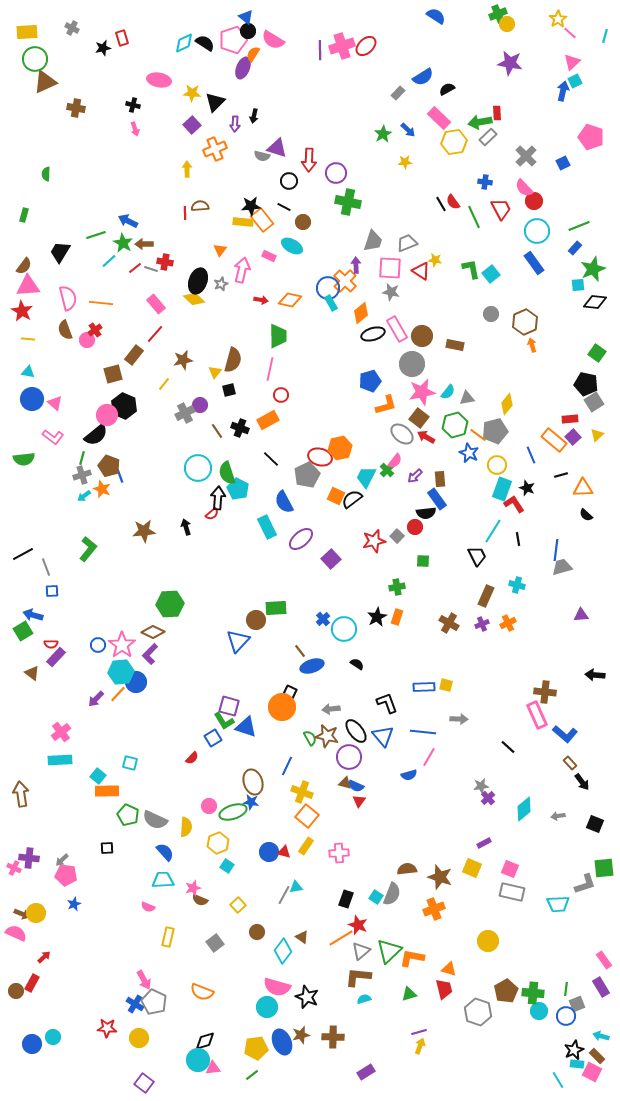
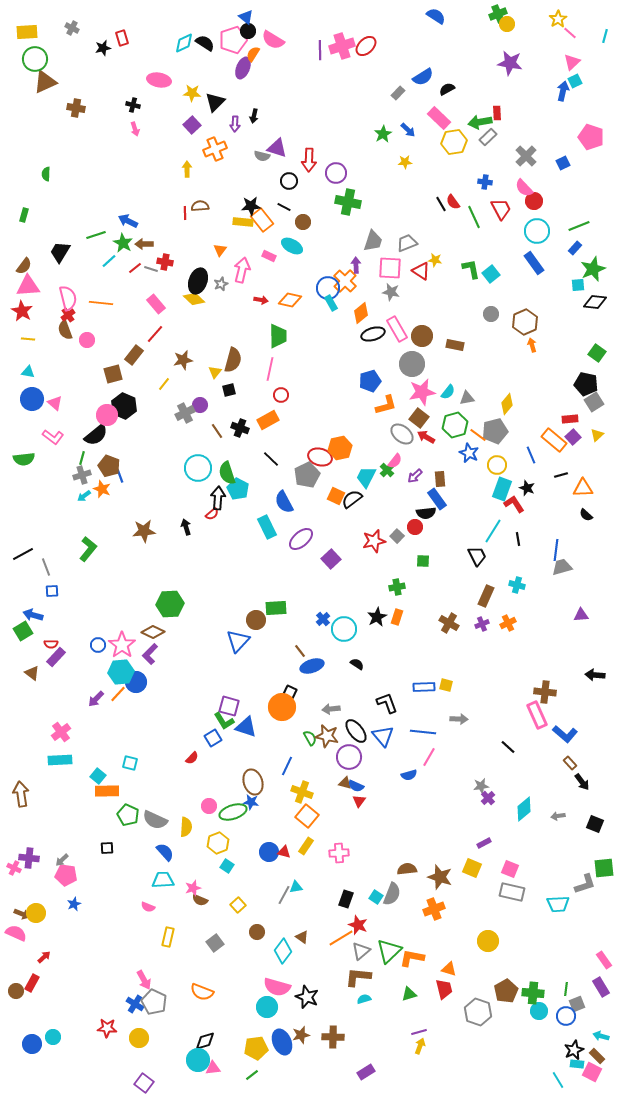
red cross at (95, 330): moved 27 px left, 15 px up
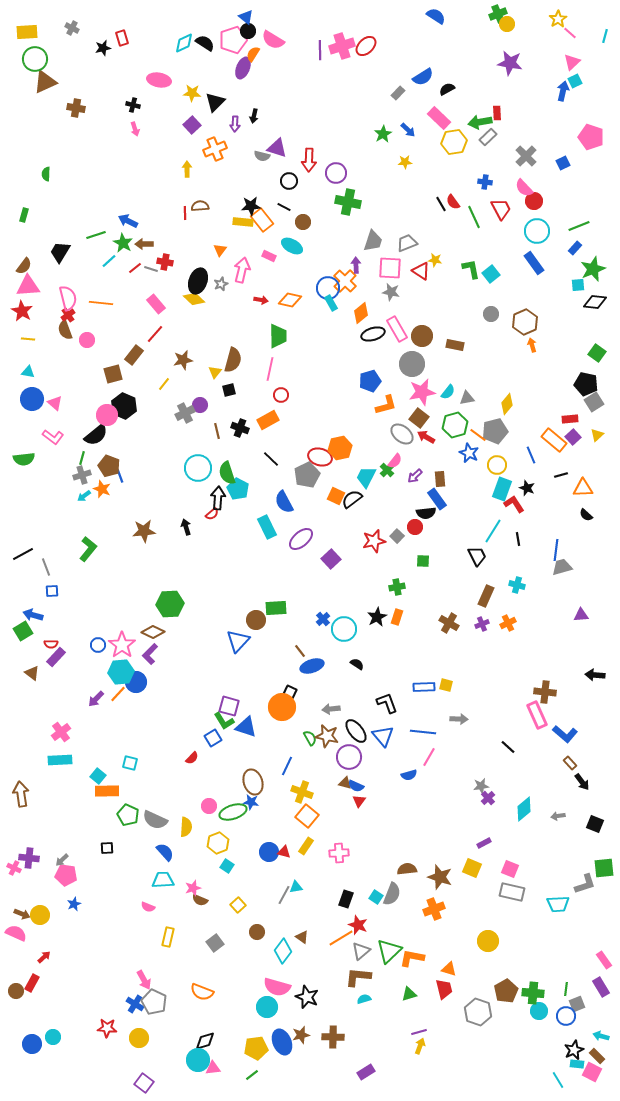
brown line at (217, 431): rotated 21 degrees clockwise
yellow circle at (36, 913): moved 4 px right, 2 px down
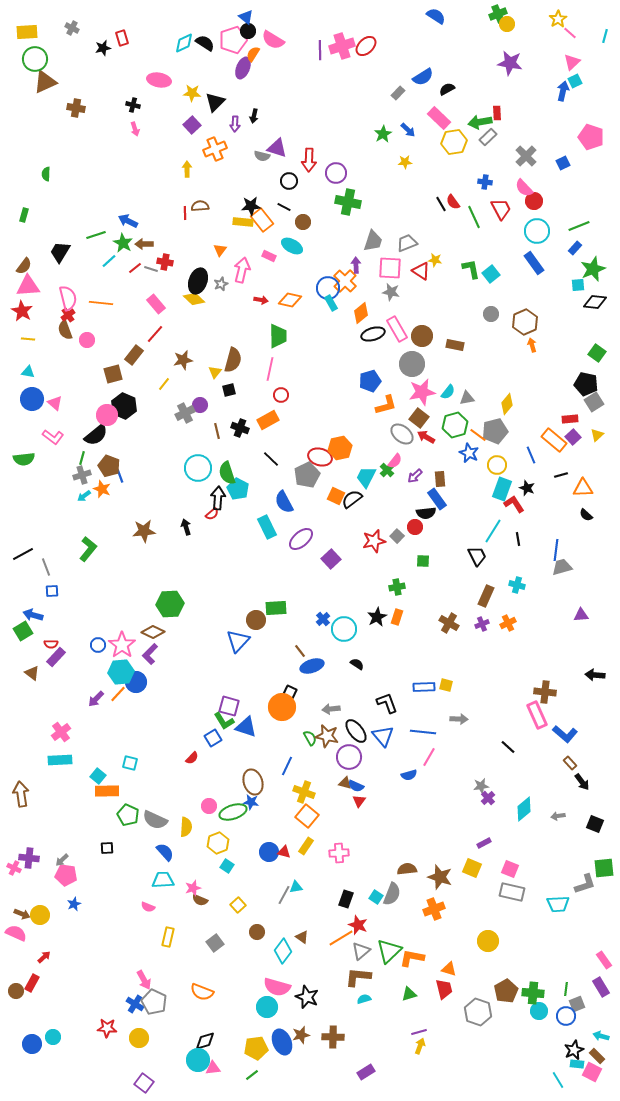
yellow cross at (302, 792): moved 2 px right
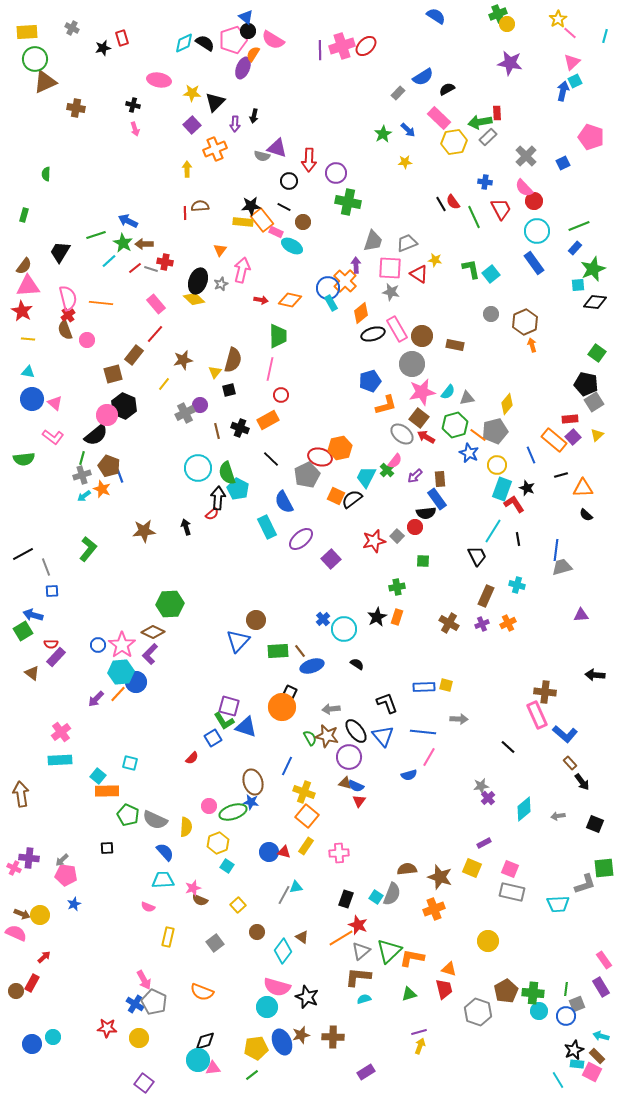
pink rectangle at (269, 256): moved 7 px right, 24 px up
red triangle at (421, 271): moved 2 px left, 3 px down
green rectangle at (276, 608): moved 2 px right, 43 px down
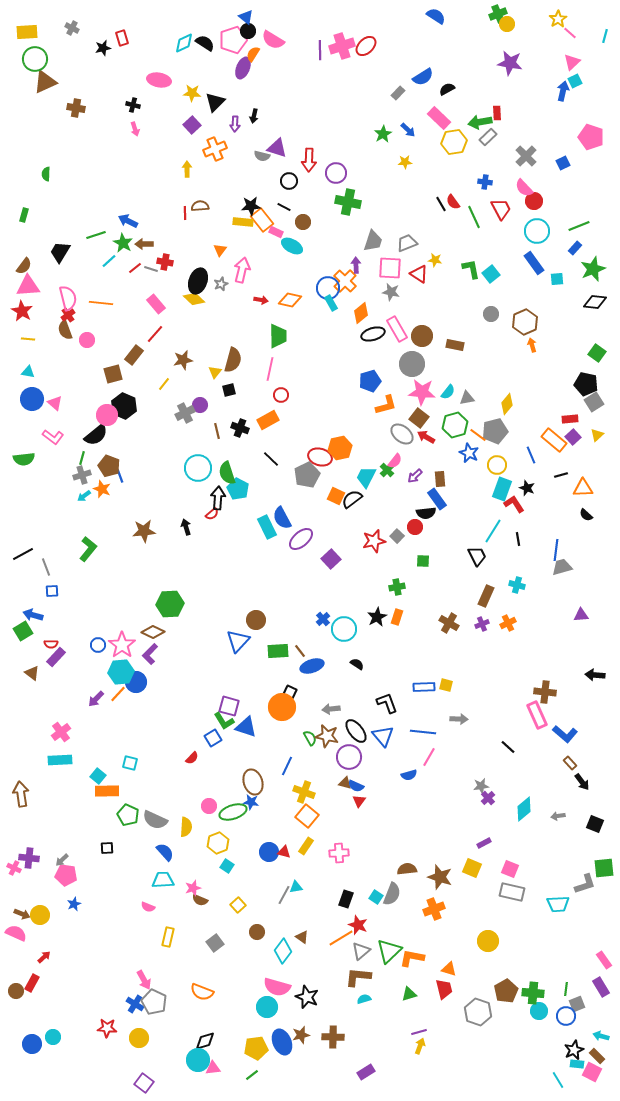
cyan square at (578, 285): moved 21 px left, 6 px up
pink star at (422, 392): rotated 16 degrees clockwise
blue semicircle at (284, 502): moved 2 px left, 16 px down
